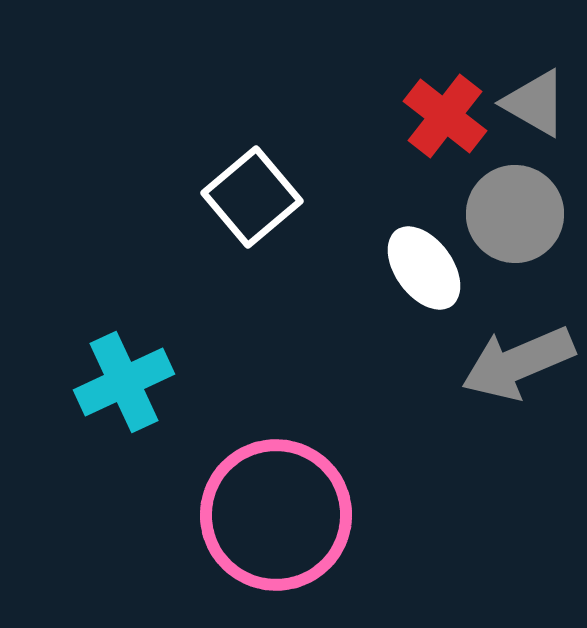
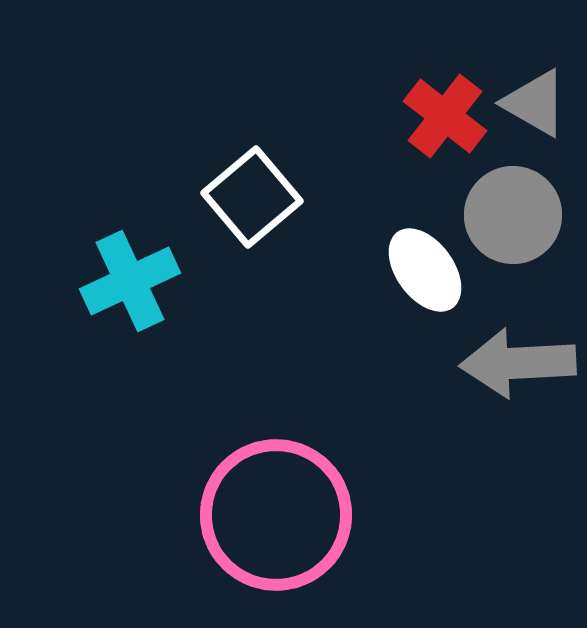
gray circle: moved 2 px left, 1 px down
white ellipse: moved 1 px right, 2 px down
gray arrow: rotated 20 degrees clockwise
cyan cross: moved 6 px right, 101 px up
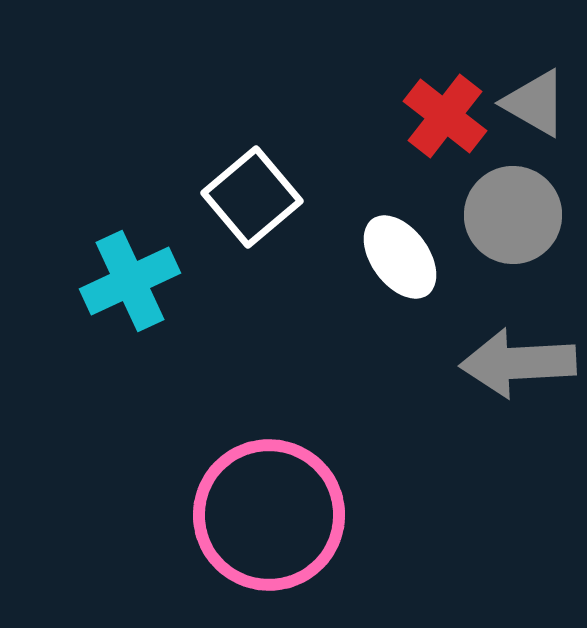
white ellipse: moved 25 px left, 13 px up
pink circle: moved 7 px left
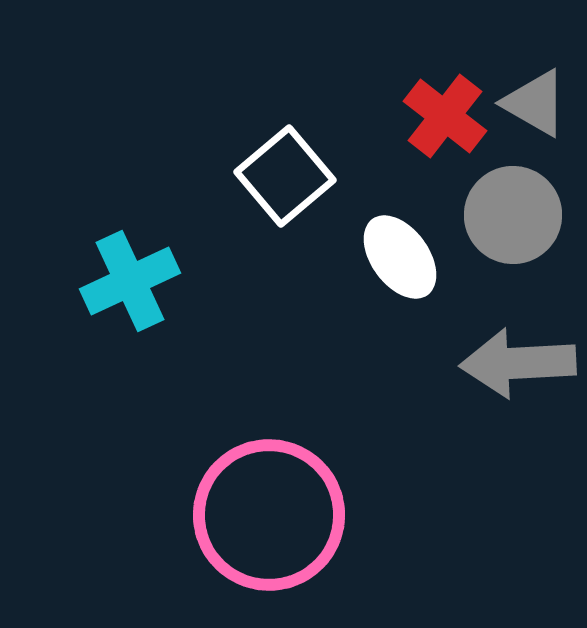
white square: moved 33 px right, 21 px up
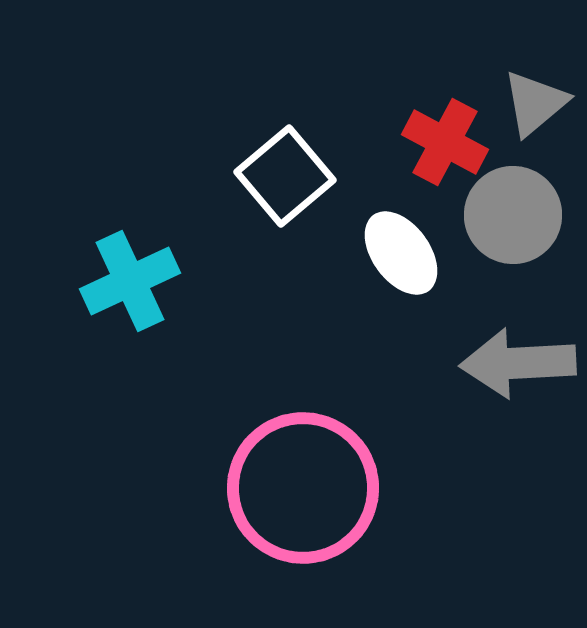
gray triangle: rotated 50 degrees clockwise
red cross: moved 26 px down; rotated 10 degrees counterclockwise
white ellipse: moved 1 px right, 4 px up
pink circle: moved 34 px right, 27 px up
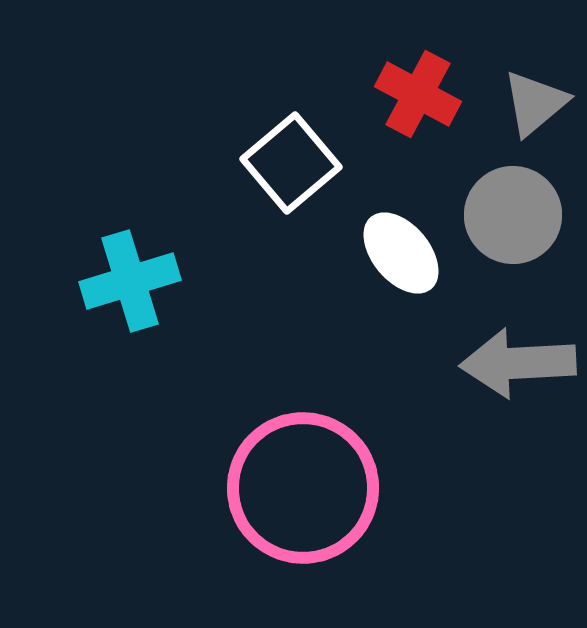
red cross: moved 27 px left, 48 px up
white square: moved 6 px right, 13 px up
white ellipse: rotated 4 degrees counterclockwise
cyan cross: rotated 8 degrees clockwise
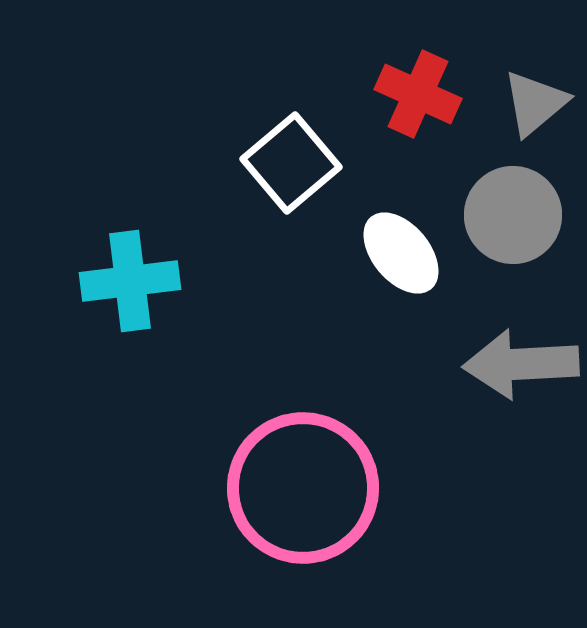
red cross: rotated 4 degrees counterclockwise
cyan cross: rotated 10 degrees clockwise
gray arrow: moved 3 px right, 1 px down
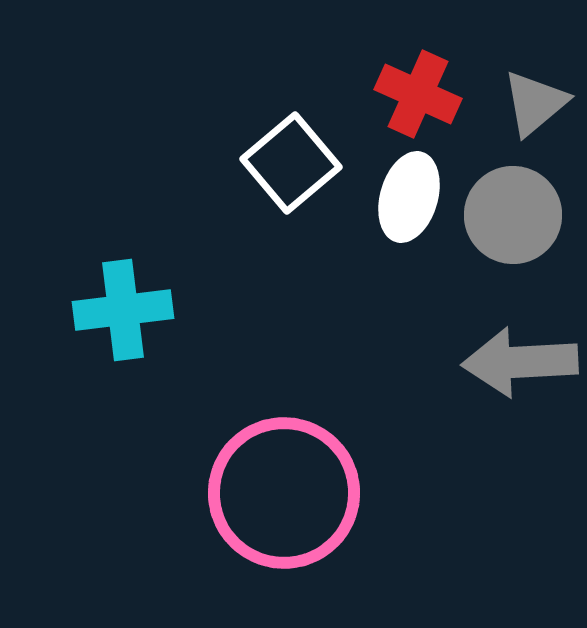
white ellipse: moved 8 px right, 56 px up; rotated 56 degrees clockwise
cyan cross: moved 7 px left, 29 px down
gray arrow: moved 1 px left, 2 px up
pink circle: moved 19 px left, 5 px down
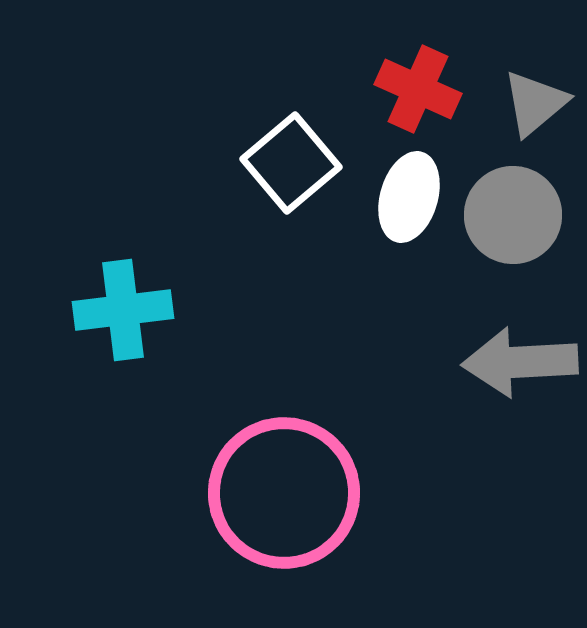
red cross: moved 5 px up
